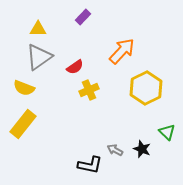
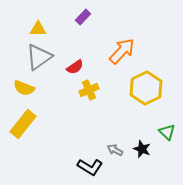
black L-shape: moved 2 px down; rotated 20 degrees clockwise
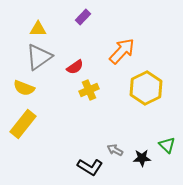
green triangle: moved 13 px down
black star: moved 9 px down; rotated 24 degrees counterclockwise
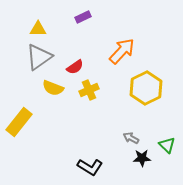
purple rectangle: rotated 21 degrees clockwise
yellow semicircle: moved 29 px right
yellow rectangle: moved 4 px left, 2 px up
gray arrow: moved 16 px right, 12 px up
